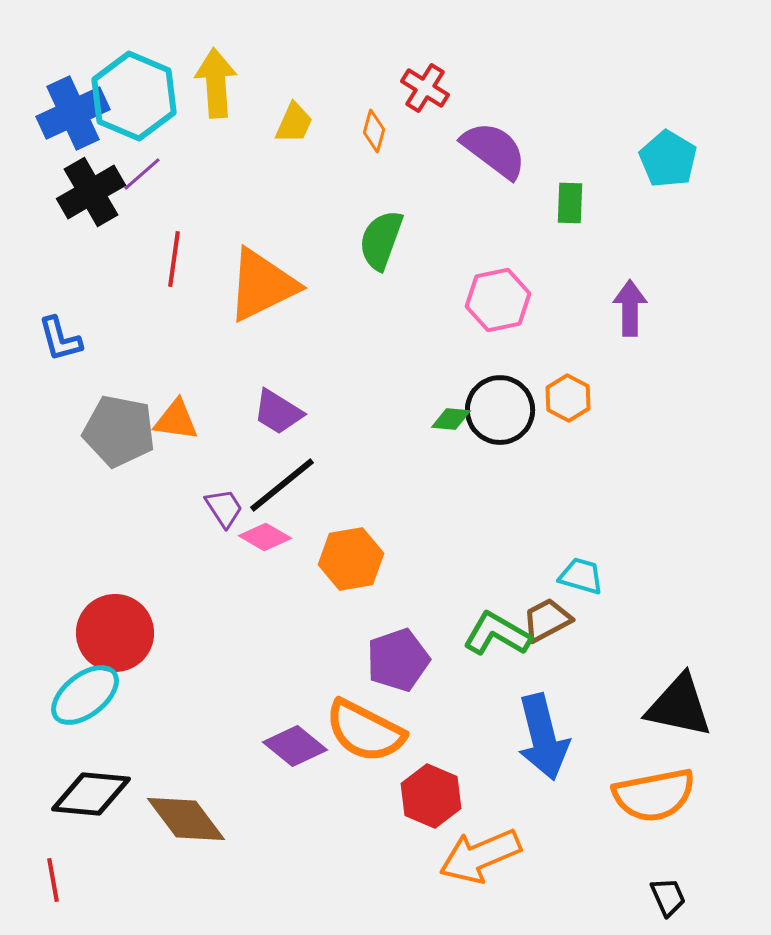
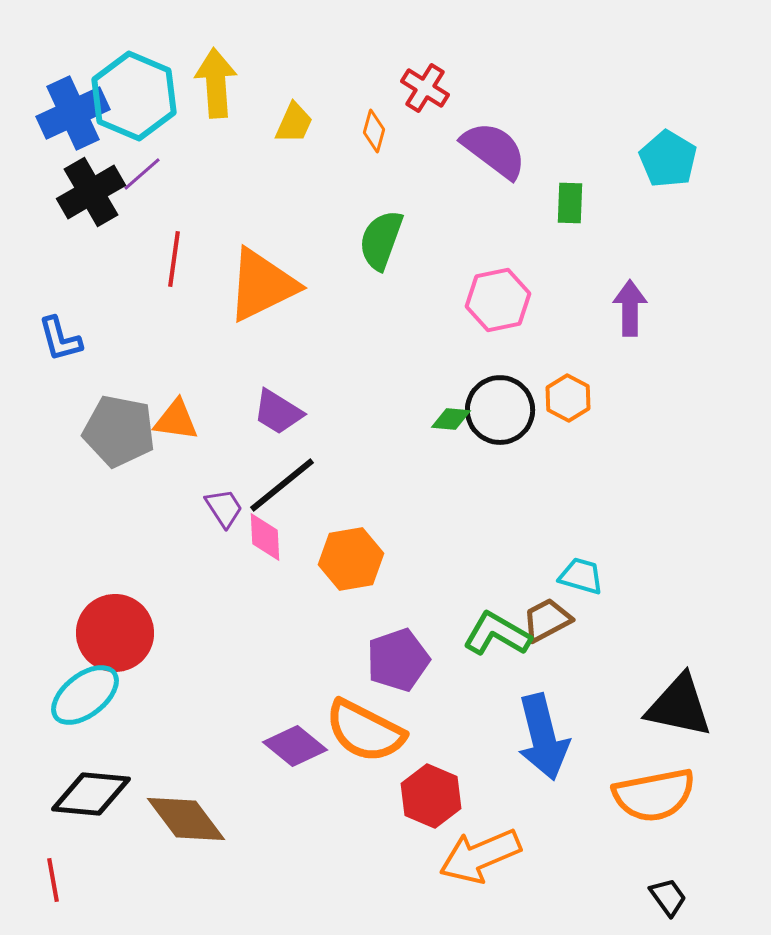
pink diamond at (265, 537): rotated 57 degrees clockwise
black trapezoid at (668, 897): rotated 12 degrees counterclockwise
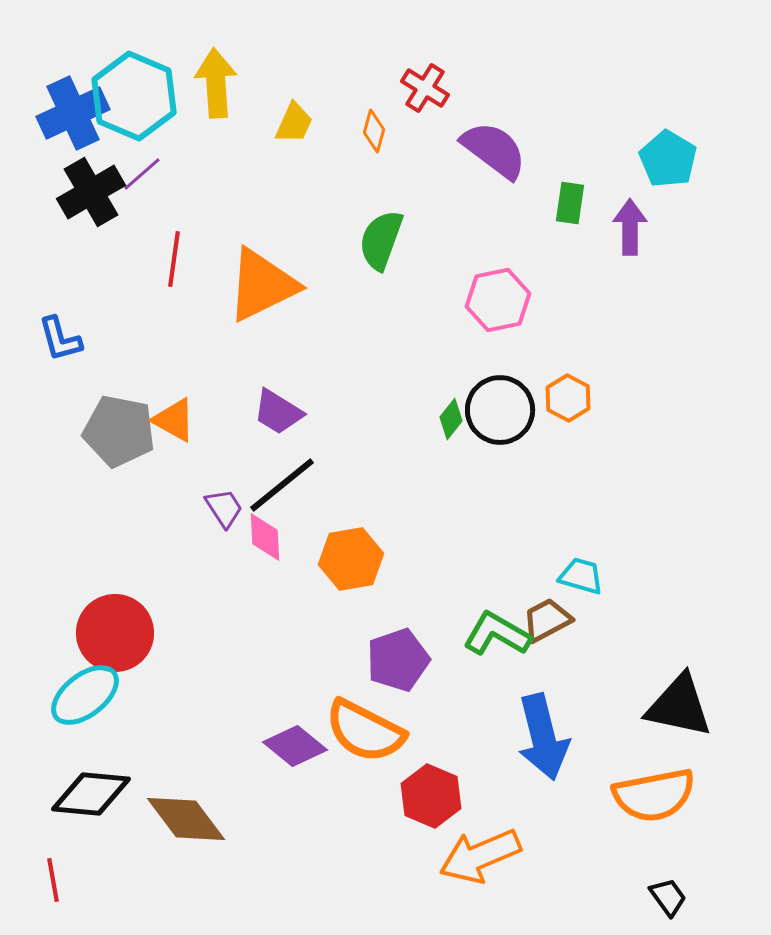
green rectangle at (570, 203): rotated 6 degrees clockwise
purple arrow at (630, 308): moved 81 px up
green diamond at (451, 419): rotated 57 degrees counterclockwise
orange triangle at (176, 420): moved 2 px left; rotated 21 degrees clockwise
